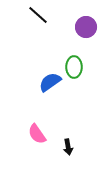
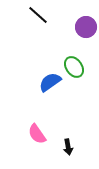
green ellipse: rotated 35 degrees counterclockwise
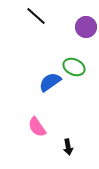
black line: moved 2 px left, 1 px down
green ellipse: rotated 30 degrees counterclockwise
pink semicircle: moved 7 px up
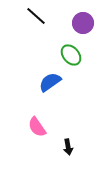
purple circle: moved 3 px left, 4 px up
green ellipse: moved 3 px left, 12 px up; rotated 25 degrees clockwise
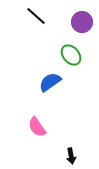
purple circle: moved 1 px left, 1 px up
black arrow: moved 3 px right, 9 px down
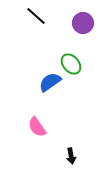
purple circle: moved 1 px right, 1 px down
green ellipse: moved 9 px down
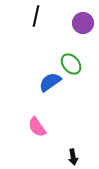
black line: rotated 60 degrees clockwise
black arrow: moved 2 px right, 1 px down
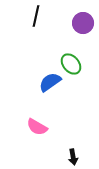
pink semicircle: rotated 25 degrees counterclockwise
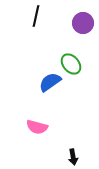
pink semicircle: rotated 15 degrees counterclockwise
